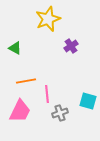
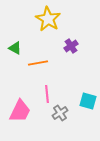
yellow star: rotated 20 degrees counterclockwise
orange line: moved 12 px right, 18 px up
gray cross: rotated 14 degrees counterclockwise
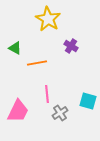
purple cross: rotated 24 degrees counterclockwise
orange line: moved 1 px left
pink trapezoid: moved 2 px left
